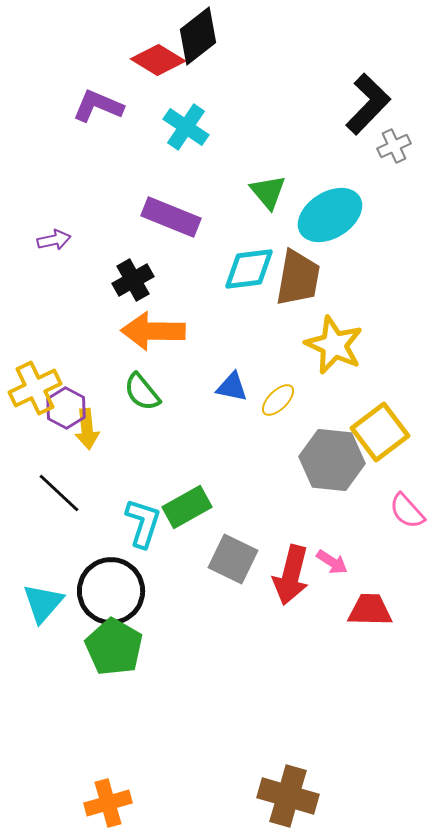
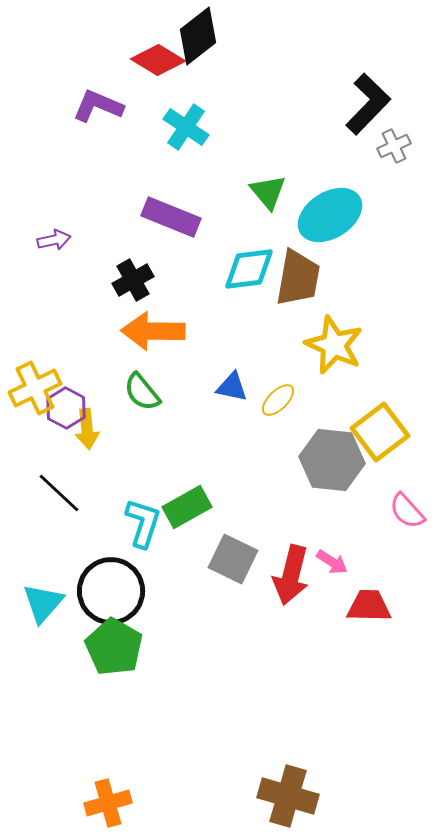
red trapezoid: moved 1 px left, 4 px up
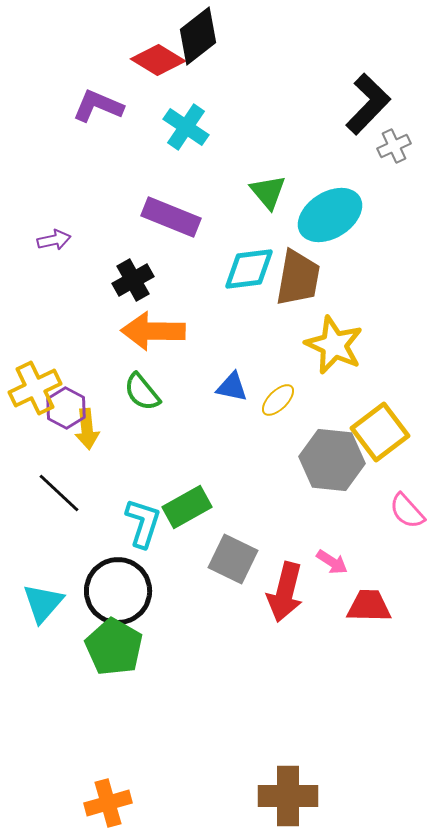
red arrow: moved 6 px left, 17 px down
black circle: moved 7 px right
brown cross: rotated 16 degrees counterclockwise
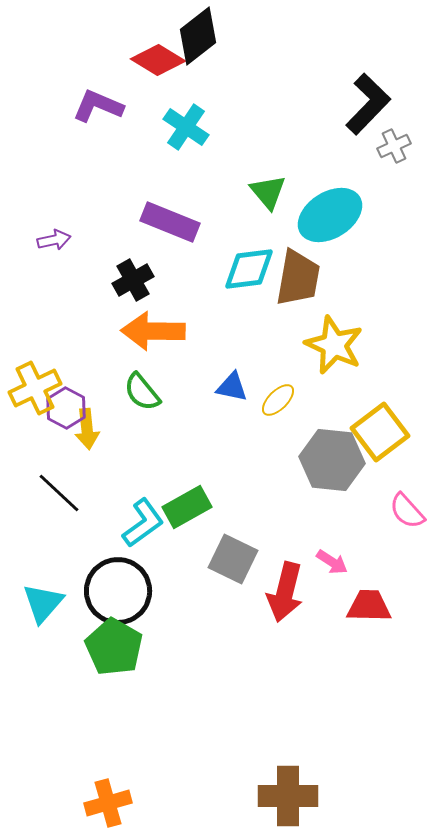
purple rectangle: moved 1 px left, 5 px down
cyan L-shape: rotated 36 degrees clockwise
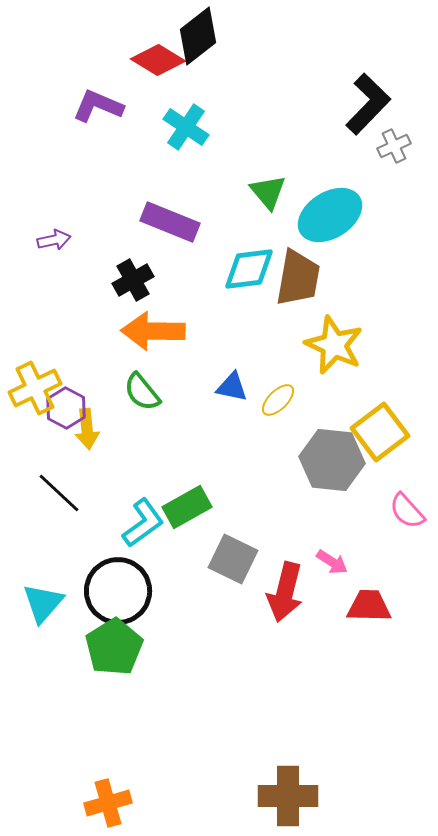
green pentagon: rotated 10 degrees clockwise
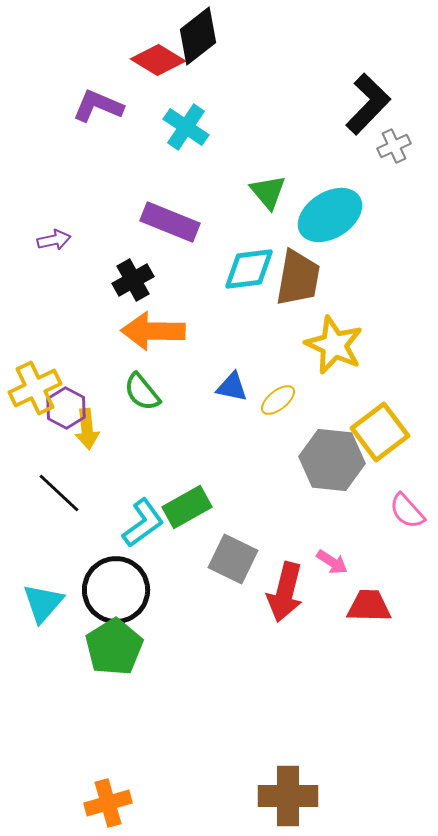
yellow ellipse: rotated 6 degrees clockwise
black circle: moved 2 px left, 1 px up
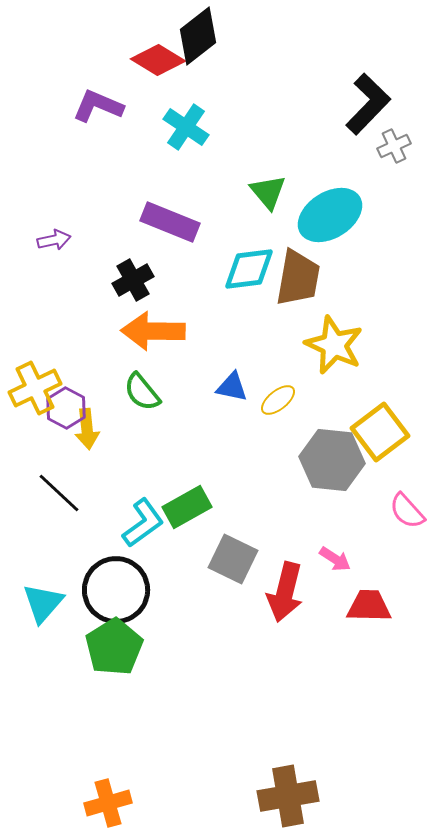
pink arrow: moved 3 px right, 3 px up
brown cross: rotated 10 degrees counterclockwise
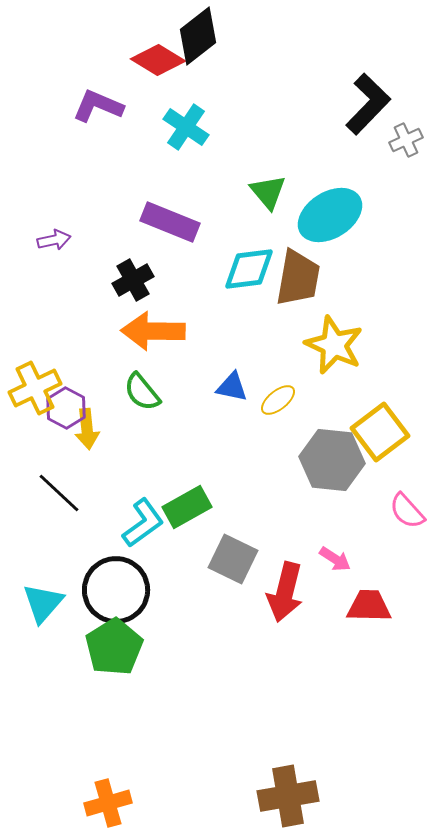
gray cross: moved 12 px right, 6 px up
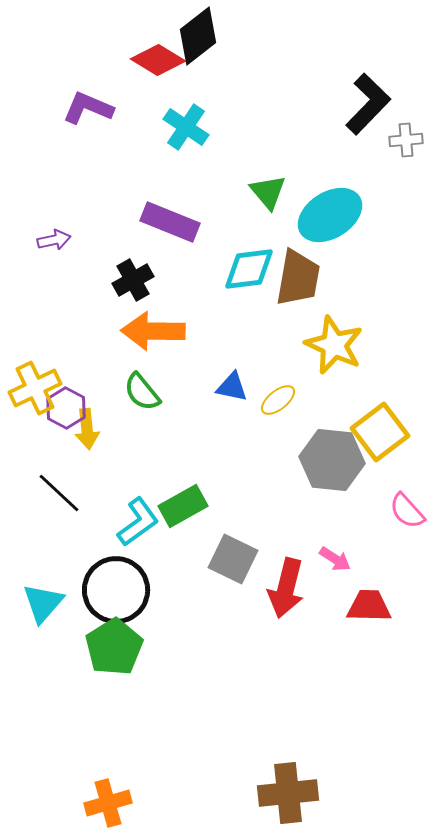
purple L-shape: moved 10 px left, 2 px down
gray cross: rotated 20 degrees clockwise
green rectangle: moved 4 px left, 1 px up
cyan L-shape: moved 5 px left, 1 px up
red arrow: moved 1 px right, 4 px up
brown cross: moved 3 px up; rotated 4 degrees clockwise
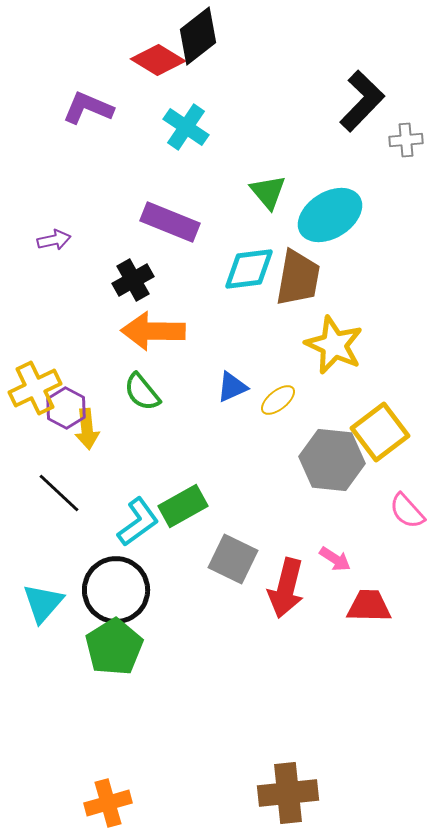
black L-shape: moved 6 px left, 3 px up
blue triangle: rotated 36 degrees counterclockwise
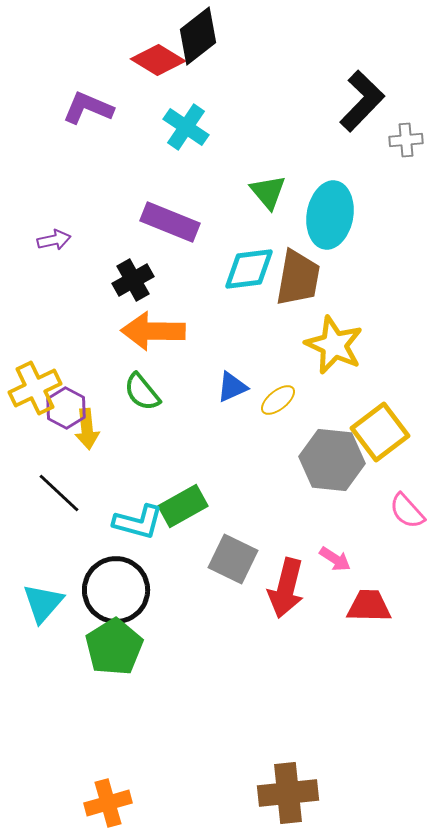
cyan ellipse: rotated 48 degrees counterclockwise
cyan L-shape: rotated 51 degrees clockwise
